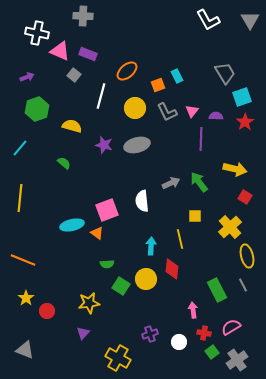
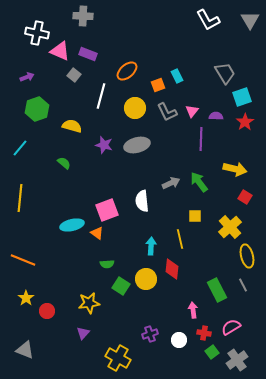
white circle at (179, 342): moved 2 px up
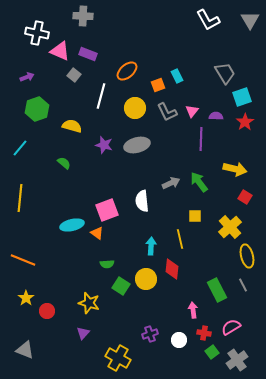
yellow star at (89, 303): rotated 25 degrees clockwise
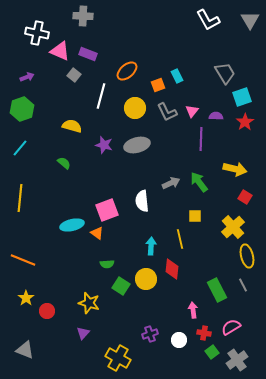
green hexagon at (37, 109): moved 15 px left
yellow cross at (230, 227): moved 3 px right
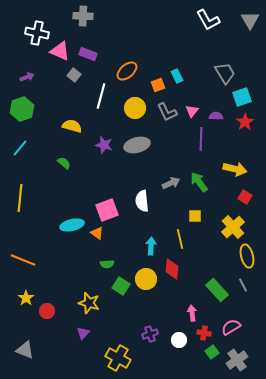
green rectangle at (217, 290): rotated 15 degrees counterclockwise
pink arrow at (193, 310): moved 1 px left, 3 px down
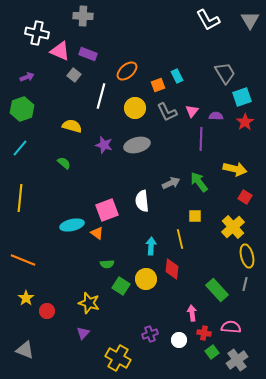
gray line at (243, 285): moved 2 px right, 1 px up; rotated 40 degrees clockwise
pink semicircle at (231, 327): rotated 36 degrees clockwise
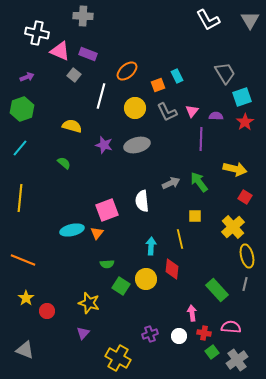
cyan ellipse at (72, 225): moved 5 px down
orange triangle at (97, 233): rotated 32 degrees clockwise
white circle at (179, 340): moved 4 px up
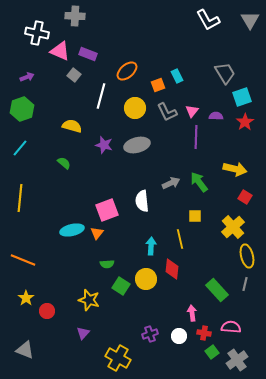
gray cross at (83, 16): moved 8 px left
purple line at (201, 139): moved 5 px left, 2 px up
yellow star at (89, 303): moved 3 px up
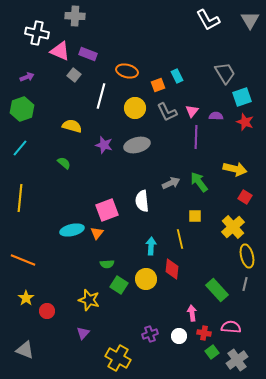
orange ellipse at (127, 71): rotated 55 degrees clockwise
red star at (245, 122): rotated 18 degrees counterclockwise
green square at (121, 286): moved 2 px left, 1 px up
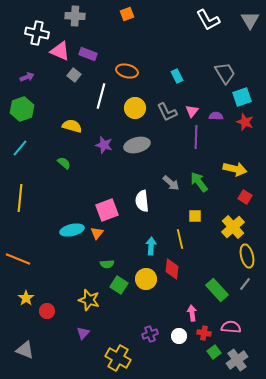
orange square at (158, 85): moved 31 px left, 71 px up
gray arrow at (171, 183): rotated 66 degrees clockwise
orange line at (23, 260): moved 5 px left, 1 px up
gray line at (245, 284): rotated 24 degrees clockwise
green square at (212, 352): moved 2 px right
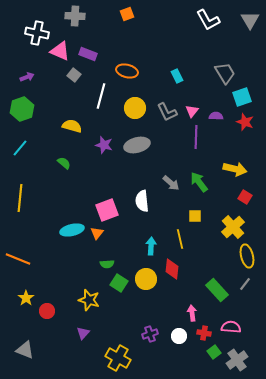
green square at (119, 285): moved 2 px up
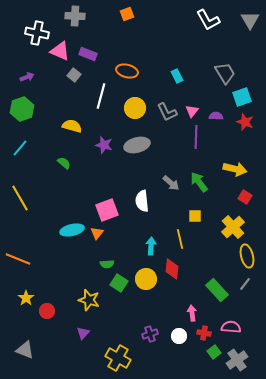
yellow line at (20, 198): rotated 36 degrees counterclockwise
